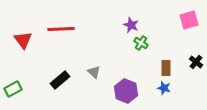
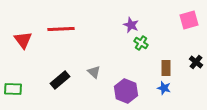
green rectangle: rotated 30 degrees clockwise
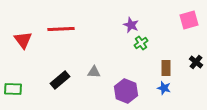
green cross: rotated 24 degrees clockwise
gray triangle: rotated 40 degrees counterclockwise
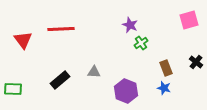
purple star: moved 1 px left
brown rectangle: rotated 21 degrees counterclockwise
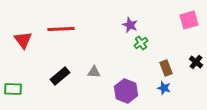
black rectangle: moved 4 px up
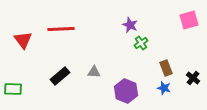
black cross: moved 3 px left, 16 px down
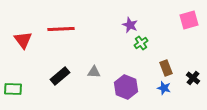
purple hexagon: moved 4 px up
